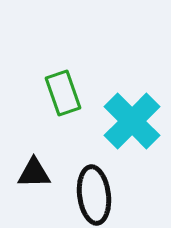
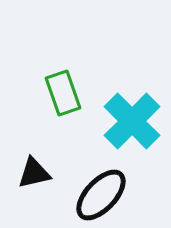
black triangle: rotated 12 degrees counterclockwise
black ellipse: moved 7 px right; rotated 50 degrees clockwise
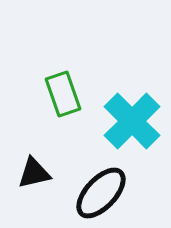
green rectangle: moved 1 px down
black ellipse: moved 2 px up
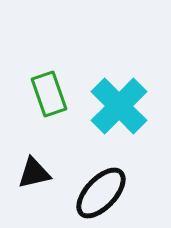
green rectangle: moved 14 px left
cyan cross: moved 13 px left, 15 px up
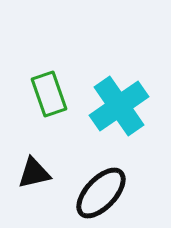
cyan cross: rotated 10 degrees clockwise
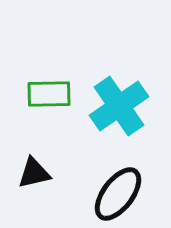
green rectangle: rotated 72 degrees counterclockwise
black ellipse: moved 17 px right, 1 px down; rotated 6 degrees counterclockwise
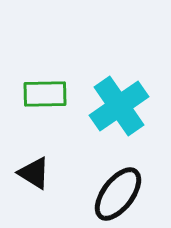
green rectangle: moved 4 px left
black triangle: rotated 45 degrees clockwise
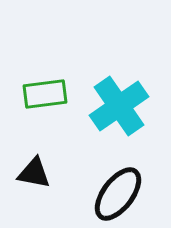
green rectangle: rotated 6 degrees counterclockwise
black triangle: rotated 21 degrees counterclockwise
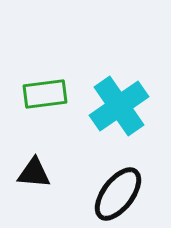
black triangle: rotated 6 degrees counterclockwise
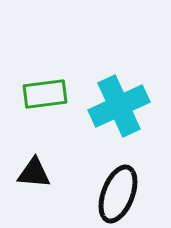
cyan cross: rotated 10 degrees clockwise
black ellipse: rotated 16 degrees counterclockwise
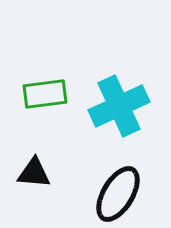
black ellipse: rotated 10 degrees clockwise
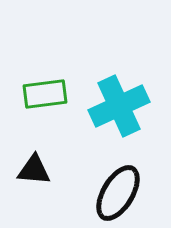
black triangle: moved 3 px up
black ellipse: moved 1 px up
